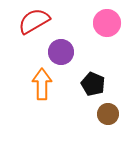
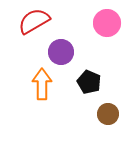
black pentagon: moved 4 px left, 2 px up
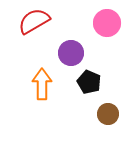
purple circle: moved 10 px right, 1 px down
